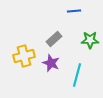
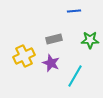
gray rectangle: rotated 28 degrees clockwise
yellow cross: rotated 10 degrees counterclockwise
cyan line: moved 2 px left, 1 px down; rotated 15 degrees clockwise
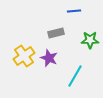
gray rectangle: moved 2 px right, 6 px up
yellow cross: rotated 10 degrees counterclockwise
purple star: moved 2 px left, 5 px up
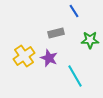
blue line: rotated 64 degrees clockwise
cyan line: rotated 60 degrees counterclockwise
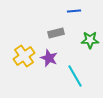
blue line: rotated 64 degrees counterclockwise
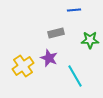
blue line: moved 1 px up
yellow cross: moved 1 px left, 10 px down
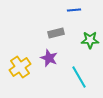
yellow cross: moved 3 px left, 1 px down
cyan line: moved 4 px right, 1 px down
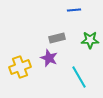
gray rectangle: moved 1 px right, 5 px down
yellow cross: rotated 15 degrees clockwise
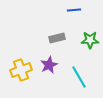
purple star: moved 7 px down; rotated 24 degrees clockwise
yellow cross: moved 1 px right, 3 px down
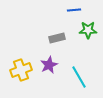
green star: moved 2 px left, 10 px up
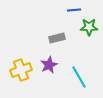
green star: moved 1 px right, 3 px up
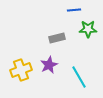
green star: moved 1 px left, 2 px down
